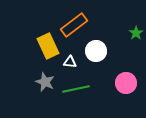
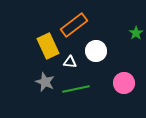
pink circle: moved 2 px left
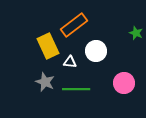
green star: rotated 16 degrees counterclockwise
green line: rotated 12 degrees clockwise
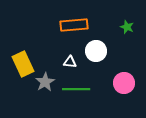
orange rectangle: rotated 32 degrees clockwise
green star: moved 9 px left, 6 px up
yellow rectangle: moved 25 px left, 18 px down
gray star: rotated 18 degrees clockwise
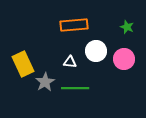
pink circle: moved 24 px up
green line: moved 1 px left, 1 px up
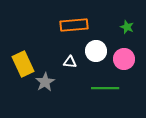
green line: moved 30 px right
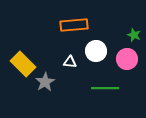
green star: moved 7 px right, 8 px down
pink circle: moved 3 px right
yellow rectangle: rotated 20 degrees counterclockwise
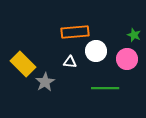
orange rectangle: moved 1 px right, 7 px down
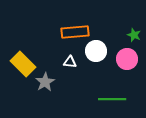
green line: moved 7 px right, 11 px down
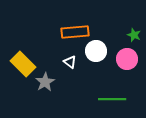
white triangle: rotated 32 degrees clockwise
